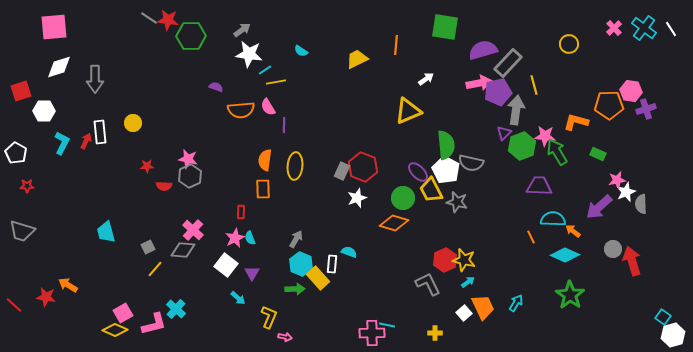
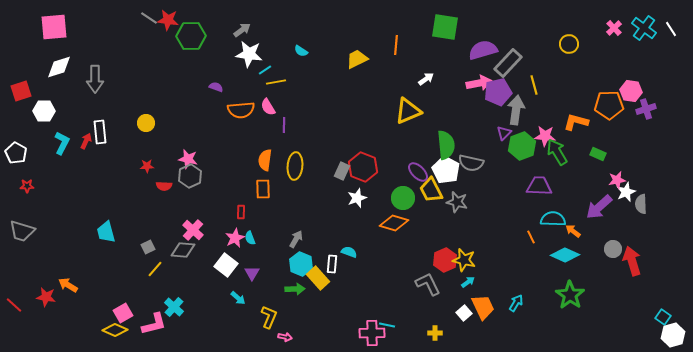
yellow circle at (133, 123): moved 13 px right
cyan cross at (176, 309): moved 2 px left, 2 px up
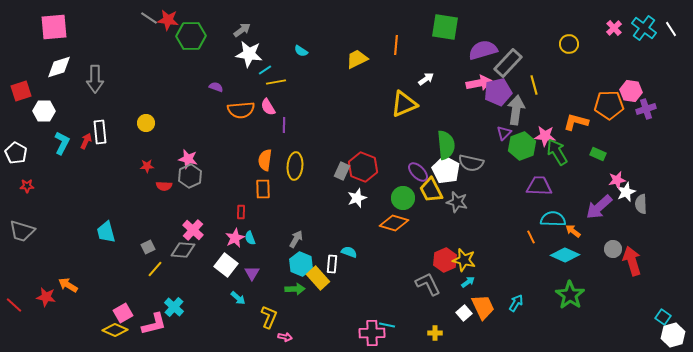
yellow triangle at (408, 111): moved 4 px left, 7 px up
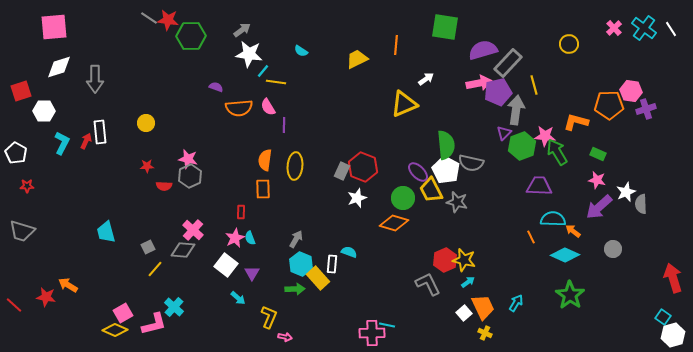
cyan line at (265, 70): moved 2 px left, 1 px down; rotated 16 degrees counterclockwise
yellow line at (276, 82): rotated 18 degrees clockwise
orange semicircle at (241, 110): moved 2 px left, 2 px up
pink star at (617, 180): moved 20 px left; rotated 24 degrees clockwise
red arrow at (632, 261): moved 41 px right, 17 px down
yellow cross at (435, 333): moved 50 px right; rotated 24 degrees clockwise
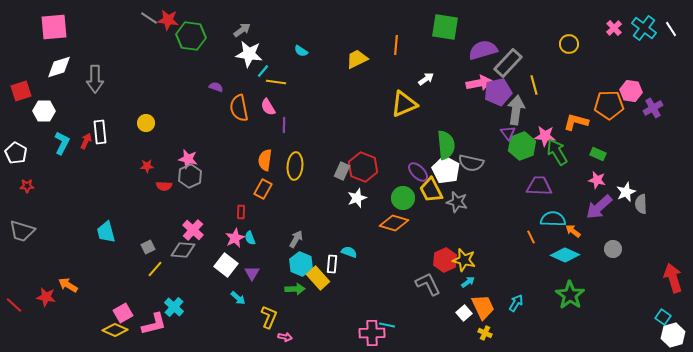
green hexagon at (191, 36): rotated 8 degrees clockwise
orange semicircle at (239, 108): rotated 84 degrees clockwise
purple cross at (646, 109): moved 7 px right, 1 px up; rotated 12 degrees counterclockwise
purple triangle at (504, 133): moved 4 px right; rotated 21 degrees counterclockwise
orange rectangle at (263, 189): rotated 30 degrees clockwise
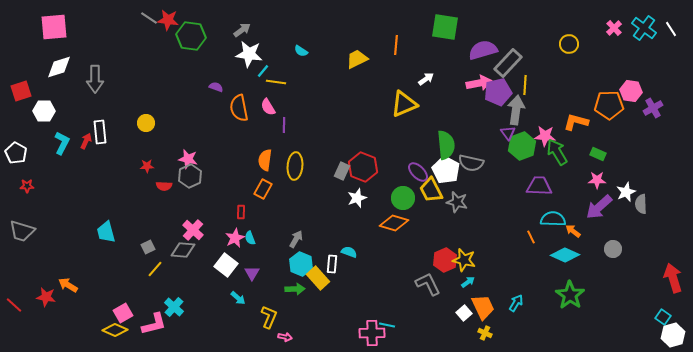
yellow line at (534, 85): moved 9 px left; rotated 18 degrees clockwise
pink star at (597, 180): rotated 12 degrees counterclockwise
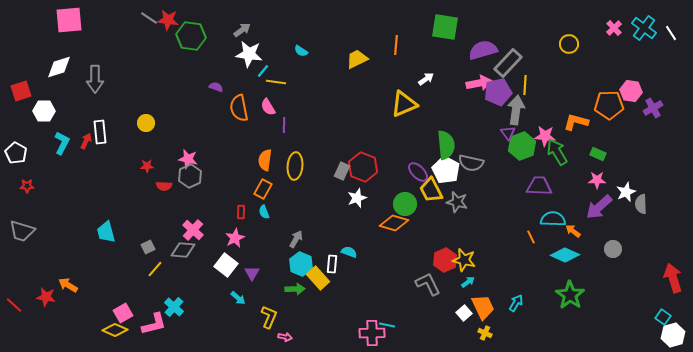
pink square at (54, 27): moved 15 px right, 7 px up
white line at (671, 29): moved 4 px down
green circle at (403, 198): moved 2 px right, 6 px down
cyan semicircle at (250, 238): moved 14 px right, 26 px up
